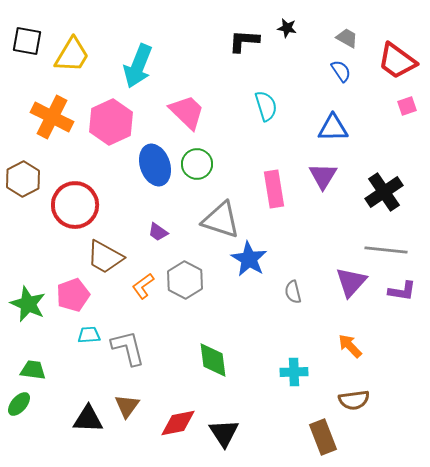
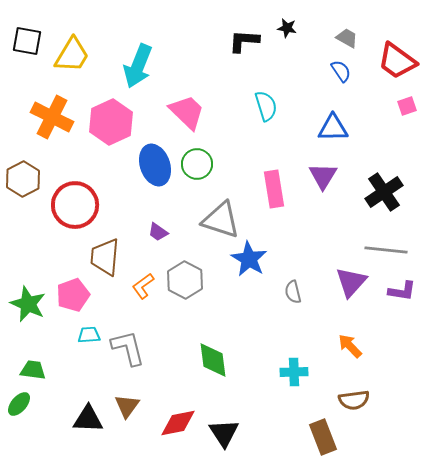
brown trapezoid at (105, 257): rotated 66 degrees clockwise
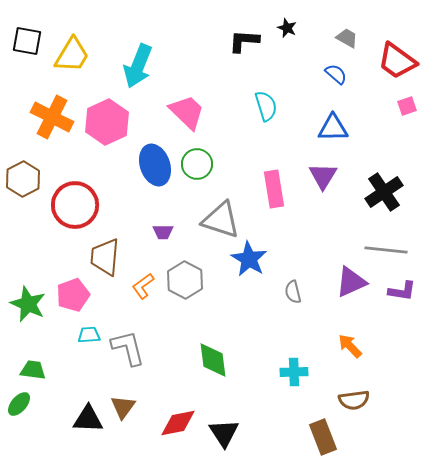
black star at (287, 28): rotated 12 degrees clockwise
blue semicircle at (341, 71): moved 5 px left, 3 px down; rotated 15 degrees counterclockwise
pink hexagon at (111, 122): moved 4 px left
purple trapezoid at (158, 232): moved 5 px right; rotated 35 degrees counterclockwise
purple triangle at (351, 282): rotated 24 degrees clockwise
brown triangle at (127, 406): moved 4 px left, 1 px down
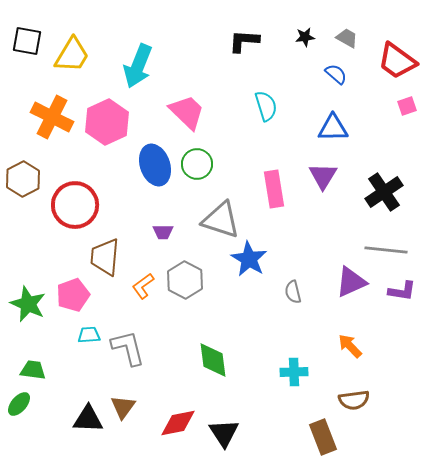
black star at (287, 28): moved 18 px right, 9 px down; rotated 30 degrees counterclockwise
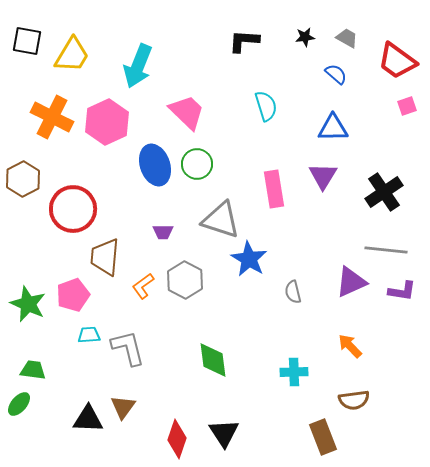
red circle at (75, 205): moved 2 px left, 4 px down
red diamond at (178, 423): moved 1 px left, 16 px down; rotated 60 degrees counterclockwise
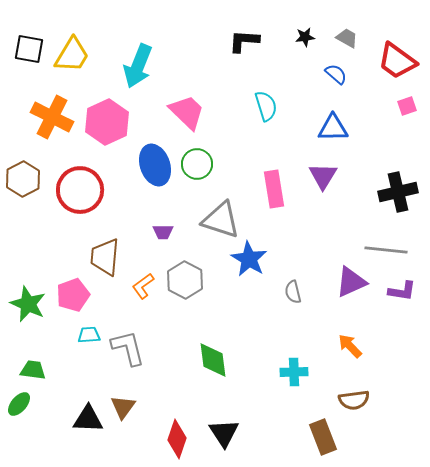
black square at (27, 41): moved 2 px right, 8 px down
black cross at (384, 192): moved 14 px right; rotated 21 degrees clockwise
red circle at (73, 209): moved 7 px right, 19 px up
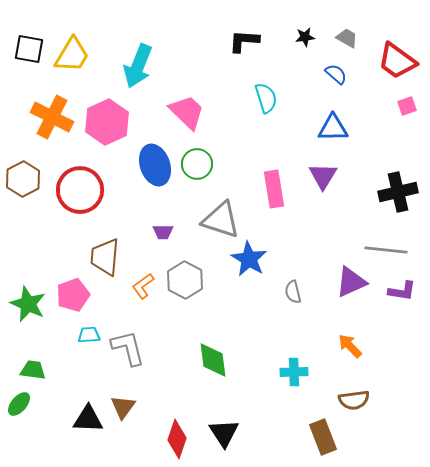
cyan semicircle at (266, 106): moved 8 px up
